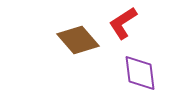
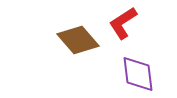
purple diamond: moved 2 px left, 1 px down
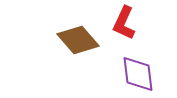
red L-shape: moved 1 px right; rotated 32 degrees counterclockwise
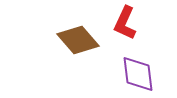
red L-shape: moved 1 px right
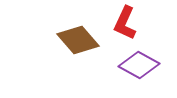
purple diamond: moved 1 px right, 9 px up; rotated 54 degrees counterclockwise
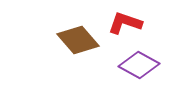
red L-shape: rotated 84 degrees clockwise
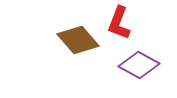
red L-shape: moved 6 px left; rotated 88 degrees counterclockwise
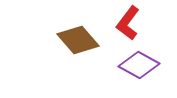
red L-shape: moved 9 px right; rotated 16 degrees clockwise
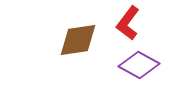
brown diamond: rotated 57 degrees counterclockwise
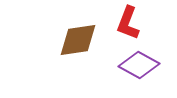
red L-shape: rotated 16 degrees counterclockwise
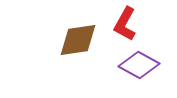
red L-shape: moved 3 px left, 1 px down; rotated 8 degrees clockwise
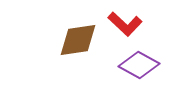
red L-shape: rotated 76 degrees counterclockwise
